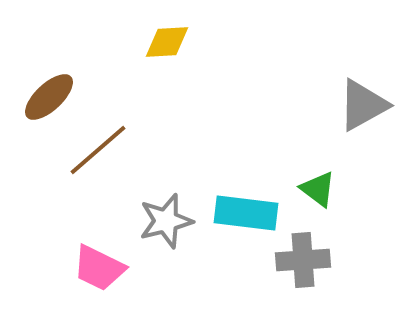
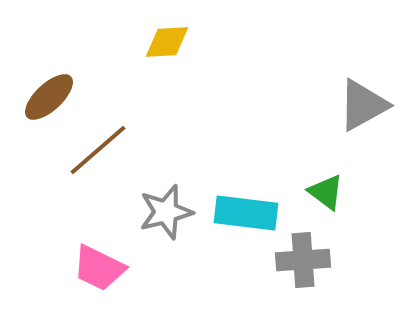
green triangle: moved 8 px right, 3 px down
gray star: moved 9 px up
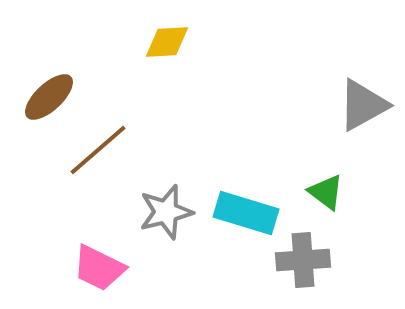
cyan rectangle: rotated 10 degrees clockwise
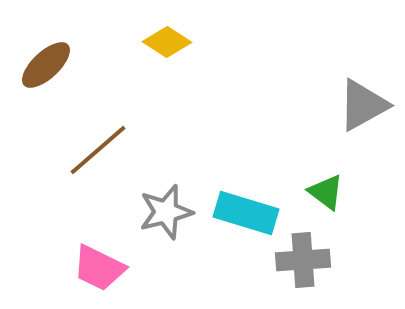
yellow diamond: rotated 36 degrees clockwise
brown ellipse: moved 3 px left, 32 px up
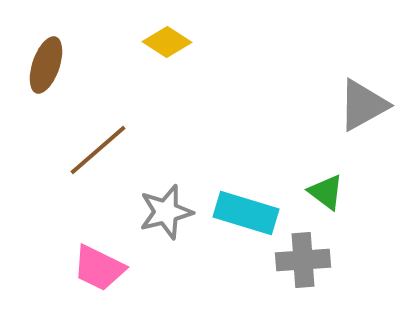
brown ellipse: rotated 28 degrees counterclockwise
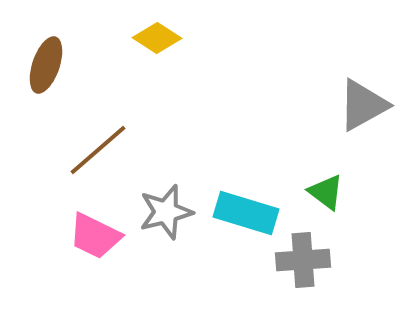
yellow diamond: moved 10 px left, 4 px up
pink trapezoid: moved 4 px left, 32 px up
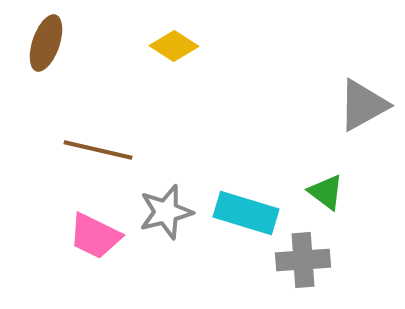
yellow diamond: moved 17 px right, 8 px down
brown ellipse: moved 22 px up
brown line: rotated 54 degrees clockwise
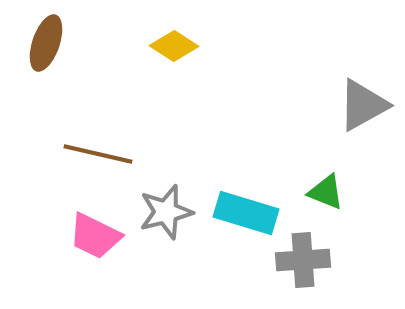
brown line: moved 4 px down
green triangle: rotated 15 degrees counterclockwise
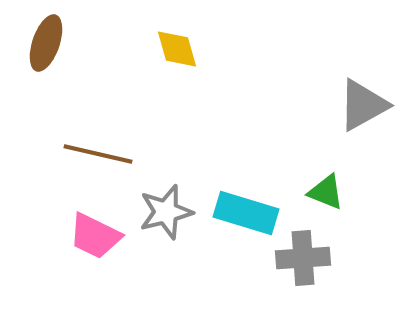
yellow diamond: moved 3 px right, 3 px down; rotated 42 degrees clockwise
gray cross: moved 2 px up
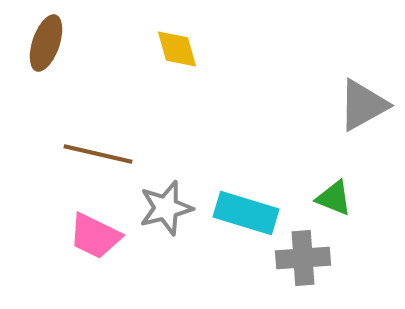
green triangle: moved 8 px right, 6 px down
gray star: moved 4 px up
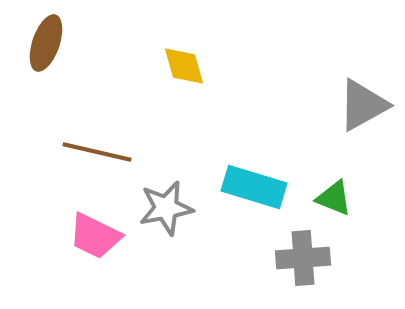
yellow diamond: moved 7 px right, 17 px down
brown line: moved 1 px left, 2 px up
gray star: rotated 4 degrees clockwise
cyan rectangle: moved 8 px right, 26 px up
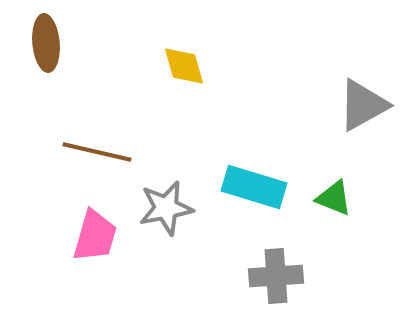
brown ellipse: rotated 24 degrees counterclockwise
pink trapezoid: rotated 100 degrees counterclockwise
gray cross: moved 27 px left, 18 px down
